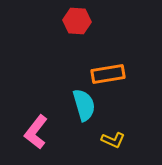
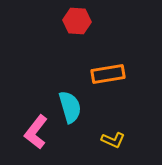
cyan semicircle: moved 14 px left, 2 px down
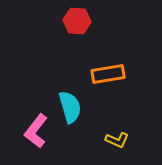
pink L-shape: moved 1 px up
yellow L-shape: moved 4 px right
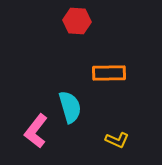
orange rectangle: moved 1 px right, 1 px up; rotated 8 degrees clockwise
